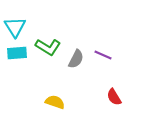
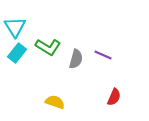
cyan rectangle: rotated 48 degrees counterclockwise
gray semicircle: rotated 12 degrees counterclockwise
red semicircle: rotated 126 degrees counterclockwise
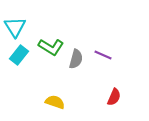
green L-shape: moved 3 px right
cyan rectangle: moved 2 px right, 2 px down
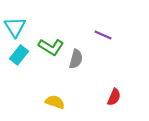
purple line: moved 20 px up
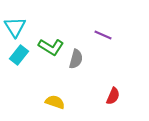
red semicircle: moved 1 px left, 1 px up
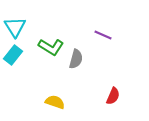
cyan rectangle: moved 6 px left
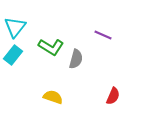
cyan triangle: rotated 10 degrees clockwise
yellow semicircle: moved 2 px left, 5 px up
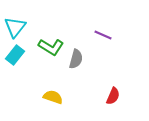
cyan rectangle: moved 2 px right
